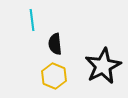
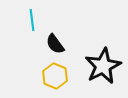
black semicircle: rotated 30 degrees counterclockwise
yellow hexagon: moved 1 px right
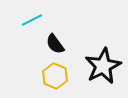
cyan line: rotated 70 degrees clockwise
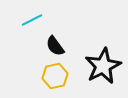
black semicircle: moved 2 px down
yellow hexagon: rotated 25 degrees clockwise
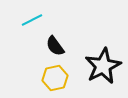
yellow hexagon: moved 2 px down
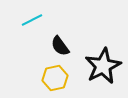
black semicircle: moved 5 px right
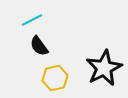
black semicircle: moved 21 px left
black star: moved 1 px right, 2 px down
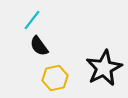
cyan line: rotated 25 degrees counterclockwise
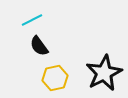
cyan line: rotated 25 degrees clockwise
black star: moved 5 px down
